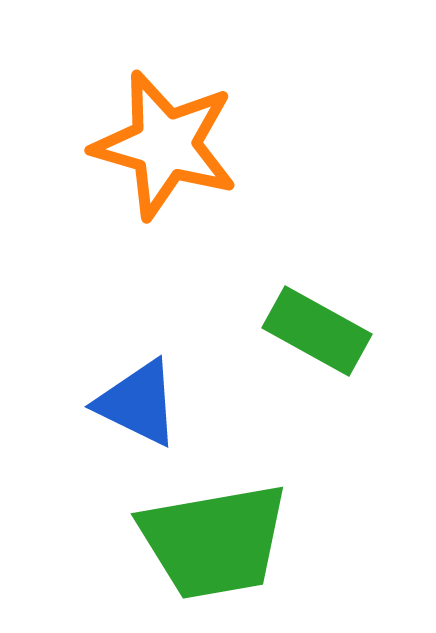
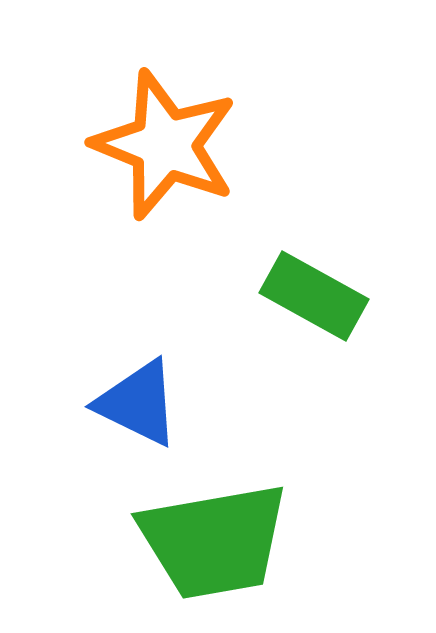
orange star: rotated 6 degrees clockwise
green rectangle: moved 3 px left, 35 px up
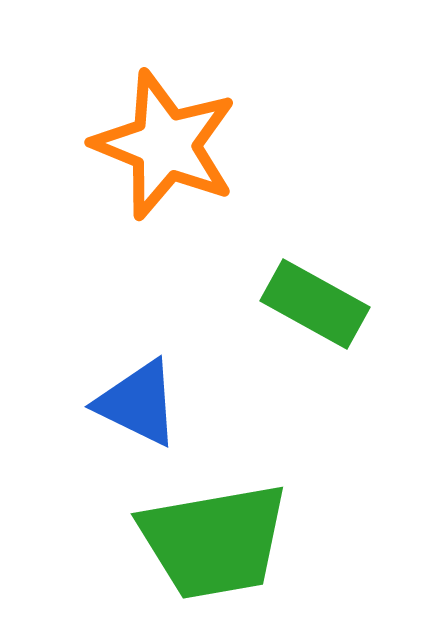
green rectangle: moved 1 px right, 8 px down
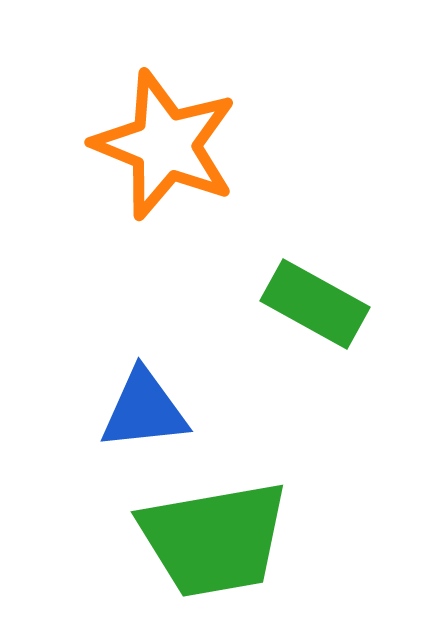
blue triangle: moved 6 px right, 7 px down; rotated 32 degrees counterclockwise
green trapezoid: moved 2 px up
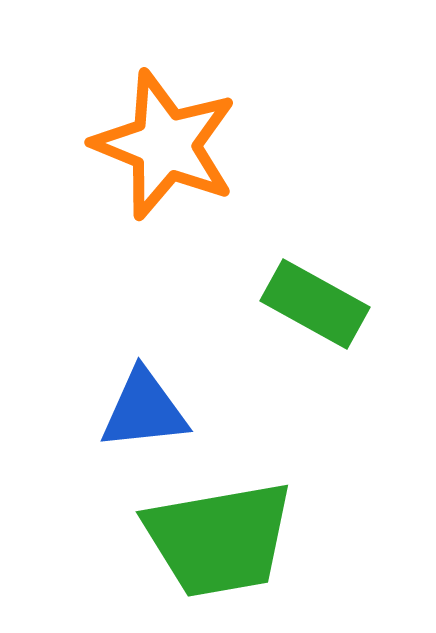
green trapezoid: moved 5 px right
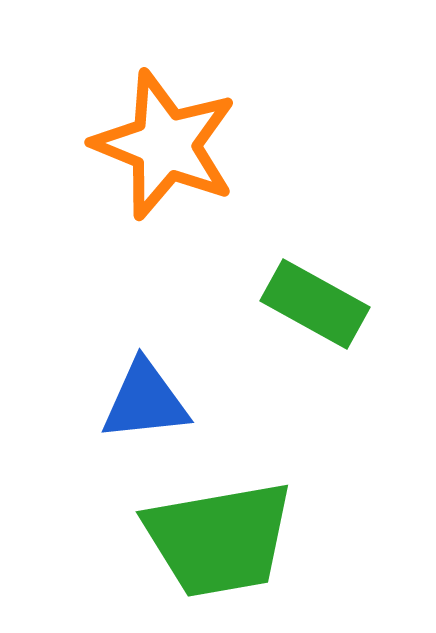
blue triangle: moved 1 px right, 9 px up
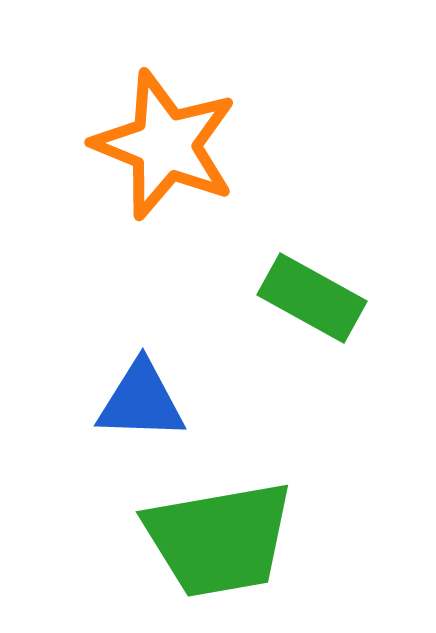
green rectangle: moved 3 px left, 6 px up
blue triangle: moved 4 px left; rotated 8 degrees clockwise
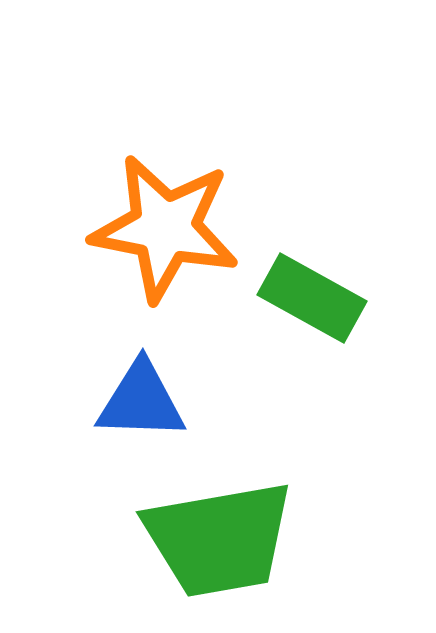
orange star: moved 83 px down; rotated 11 degrees counterclockwise
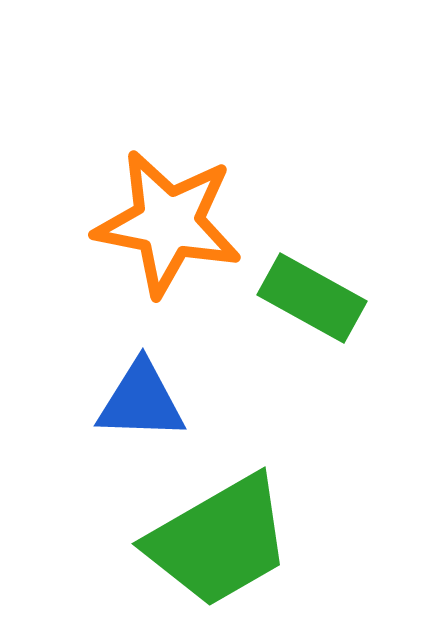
orange star: moved 3 px right, 5 px up
green trapezoid: moved 2 px down; rotated 20 degrees counterclockwise
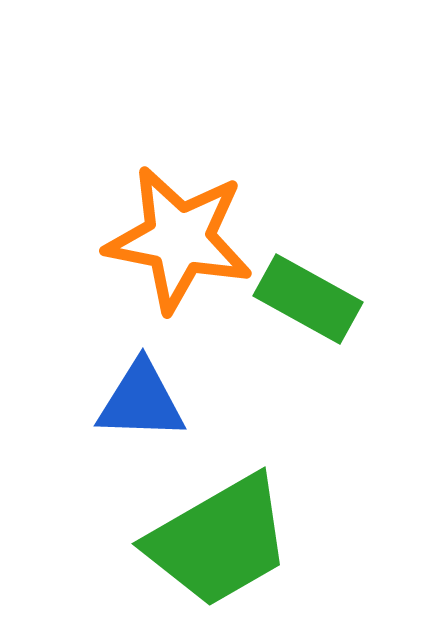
orange star: moved 11 px right, 16 px down
green rectangle: moved 4 px left, 1 px down
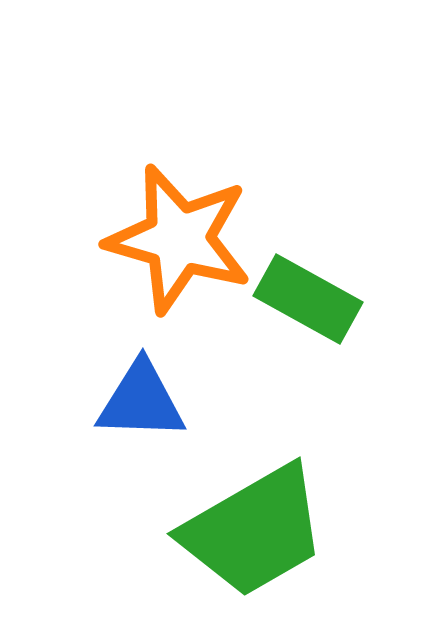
orange star: rotated 5 degrees clockwise
green trapezoid: moved 35 px right, 10 px up
